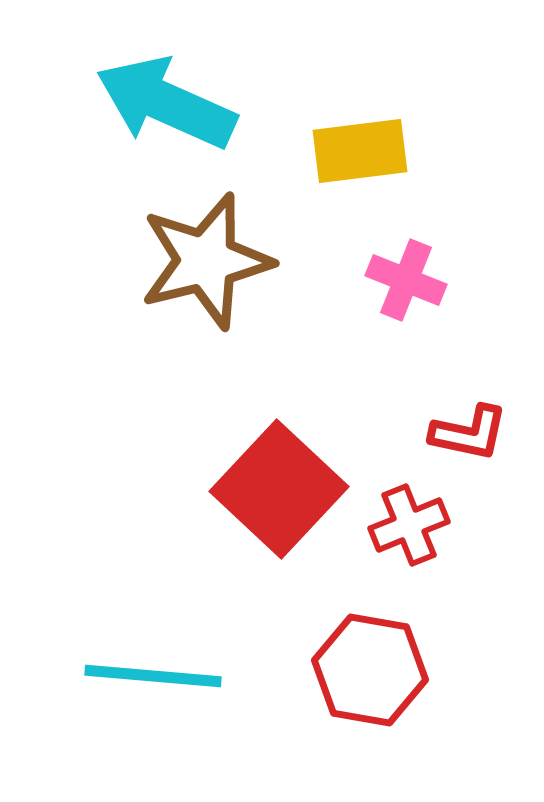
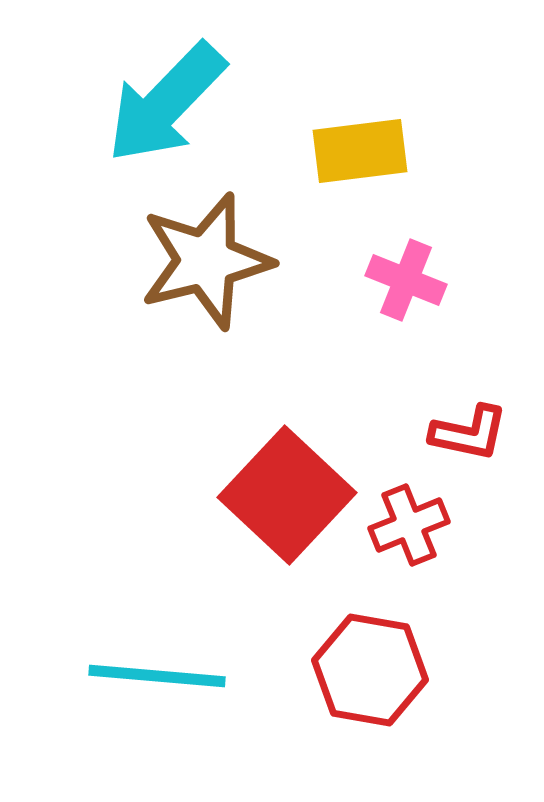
cyan arrow: rotated 70 degrees counterclockwise
red square: moved 8 px right, 6 px down
cyan line: moved 4 px right
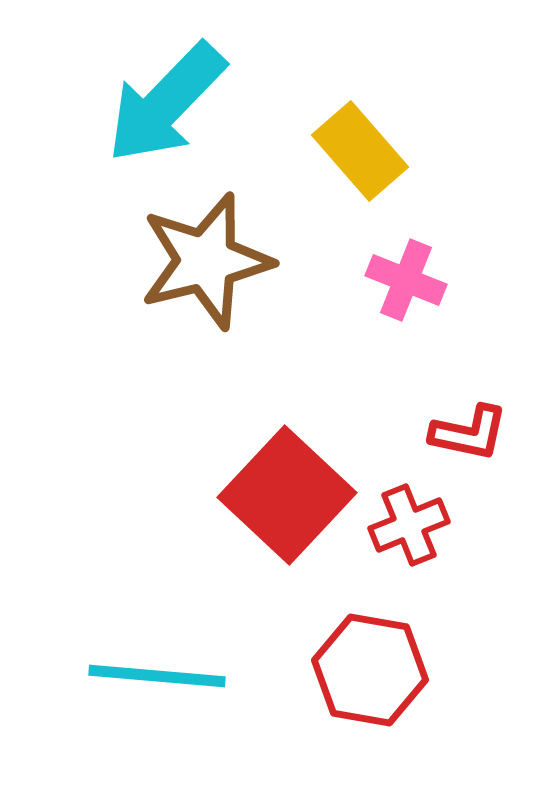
yellow rectangle: rotated 56 degrees clockwise
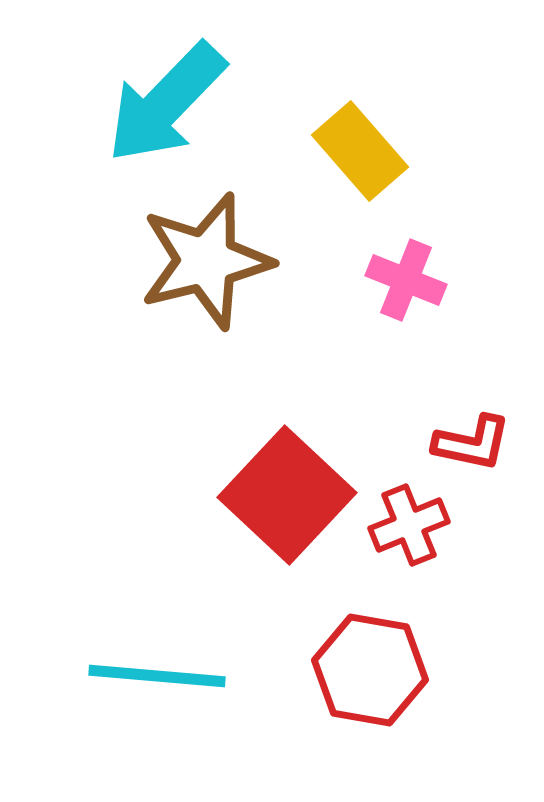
red L-shape: moved 3 px right, 10 px down
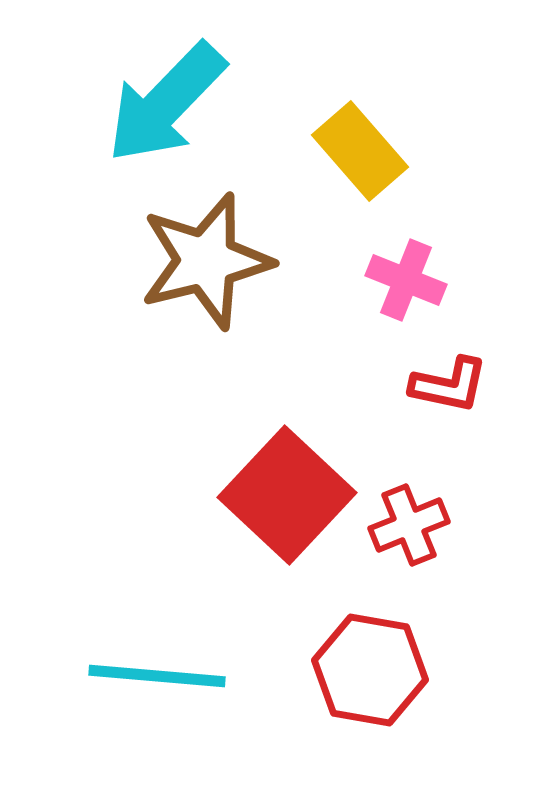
red L-shape: moved 23 px left, 58 px up
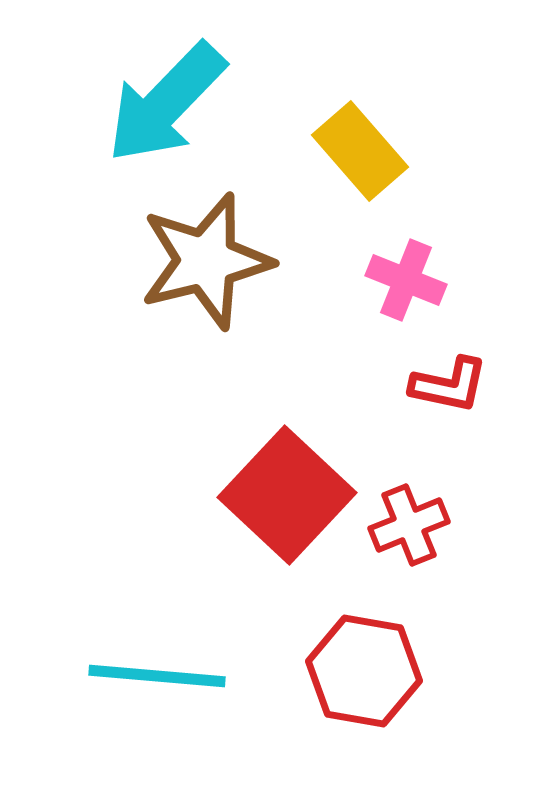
red hexagon: moved 6 px left, 1 px down
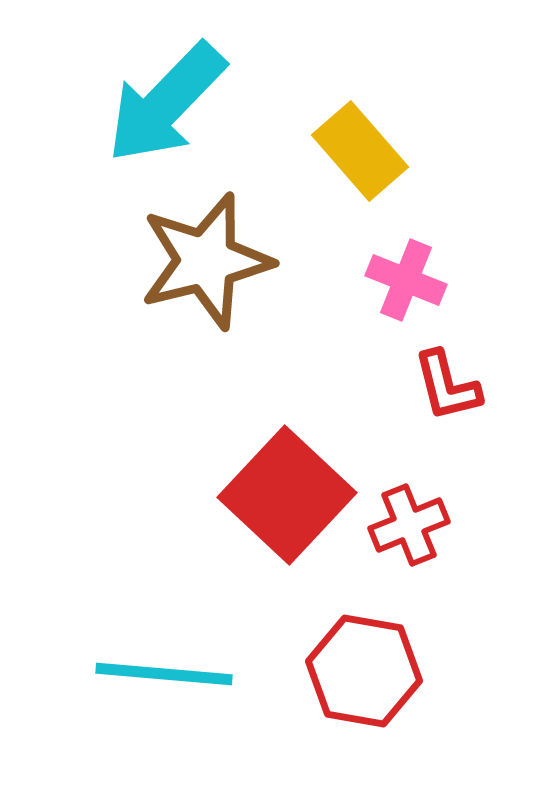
red L-shape: moved 2 px left, 1 px down; rotated 64 degrees clockwise
cyan line: moved 7 px right, 2 px up
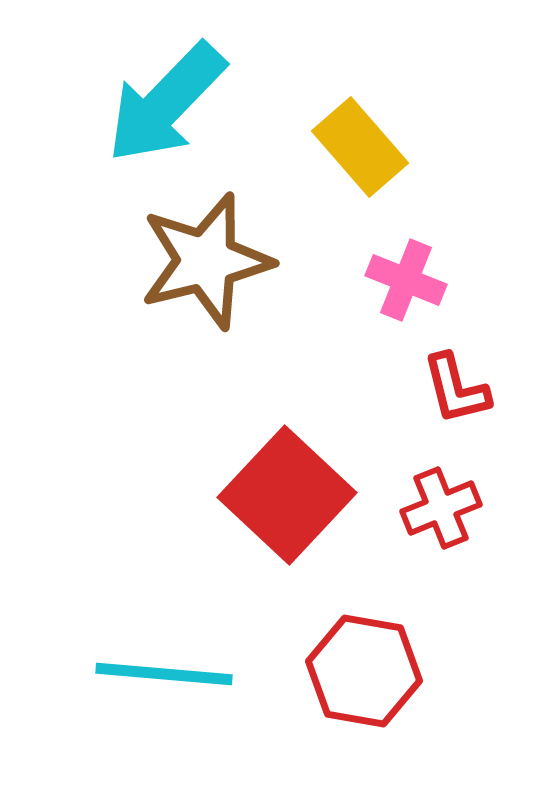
yellow rectangle: moved 4 px up
red L-shape: moved 9 px right, 3 px down
red cross: moved 32 px right, 17 px up
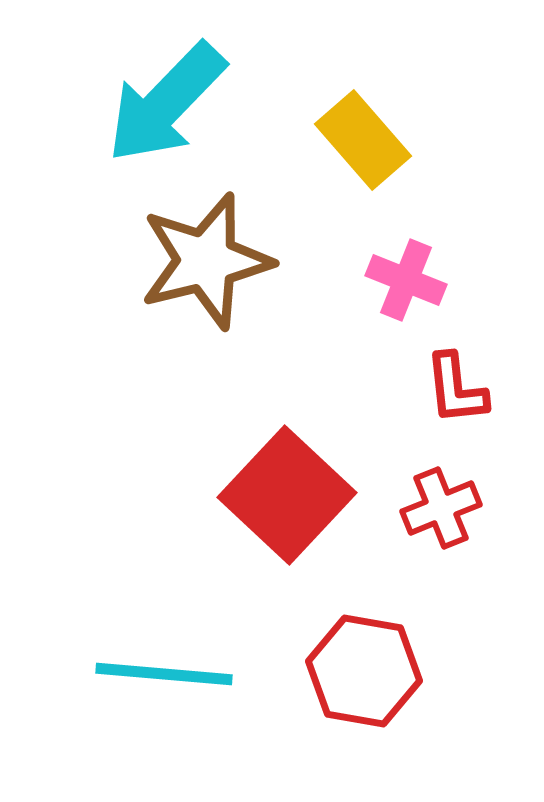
yellow rectangle: moved 3 px right, 7 px up
red L-shape: rotated 8 degrees clockwise
